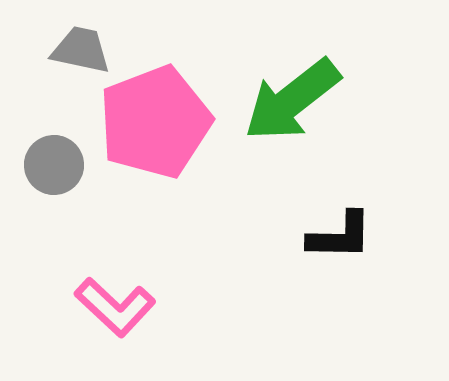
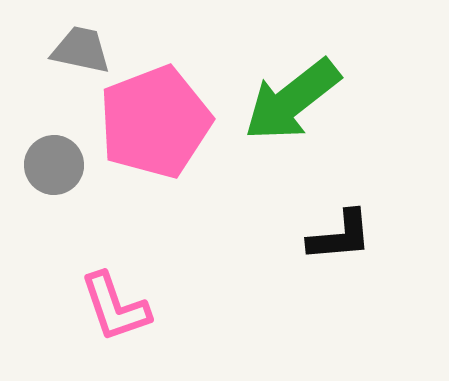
black L-shape: rotated 6 degrees counterclockwise
pink L-shape: rotated 28 degrees clockwise
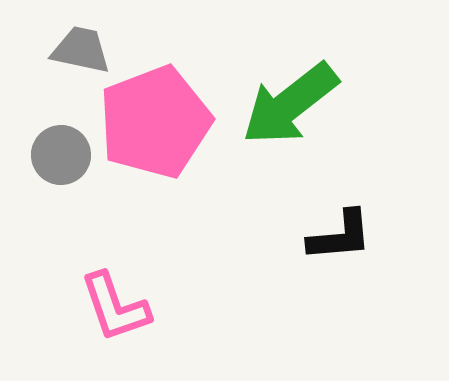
green arrow: moved 2 px left, 4 px down
gray circle: moved 7 px right, 10 px up
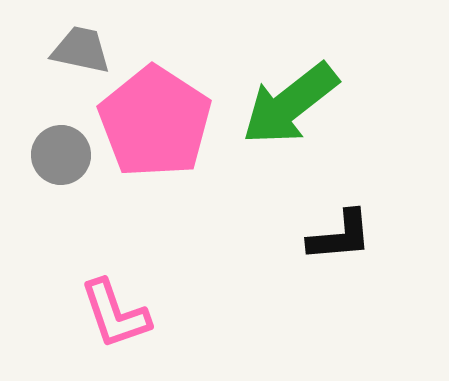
pink pentagon: rotated 18 degrees counterclockwise
pink L-shape: moved 7 px down
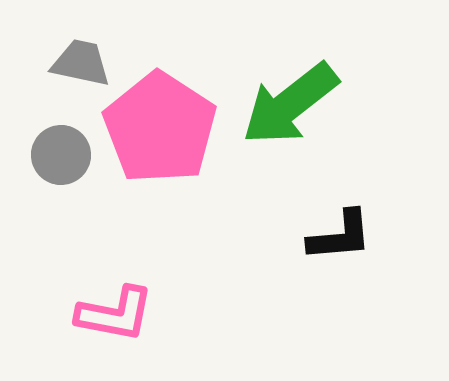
gray trapezoid: moved 13 px down
pink pentagon: moved 5 px right, 6 px down
pink L-shape: rotated 60 degrees counterclockwise
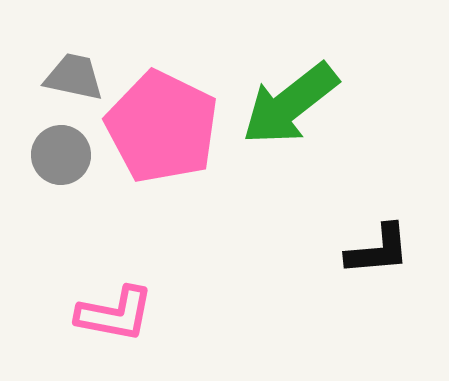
gray trapezoid: moved 7 px left, 14 px down
pink pentagon: moved 2 px right, 1 px up; rotated 7 degrees counterclockwise
black L-shape: moved 38 px right, 14 px down
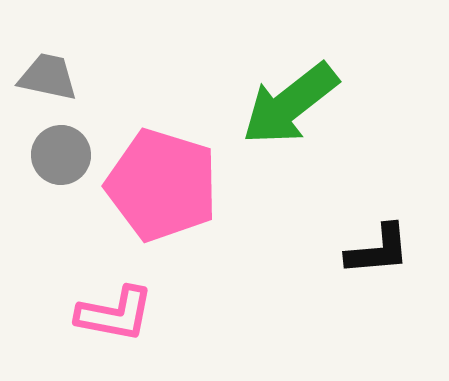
gray trapezoid: moved 26 px left
pink pentagon: moved 58 px down; rotated 9 degrees counterclockwise
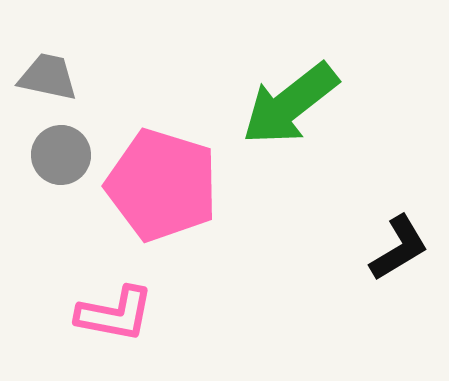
black L-shape: moved 21 px right, 2 px up; rotated 26 degrees counterclockwise
